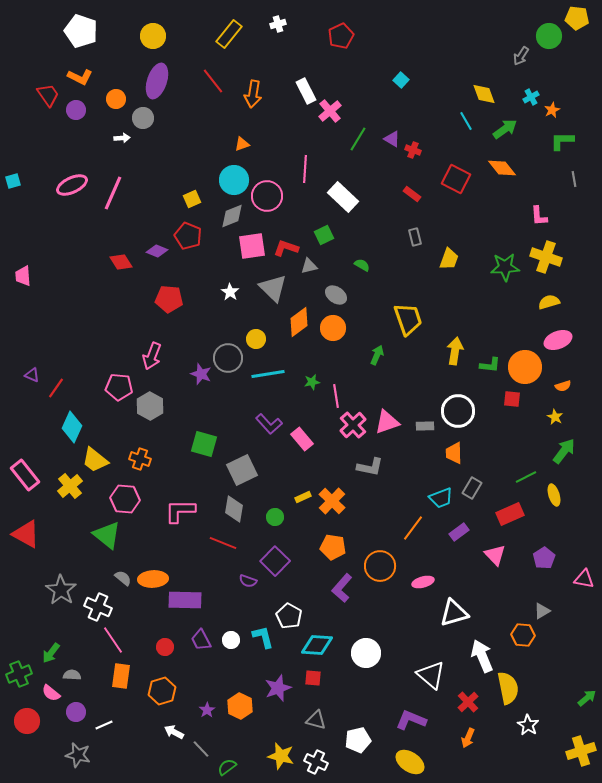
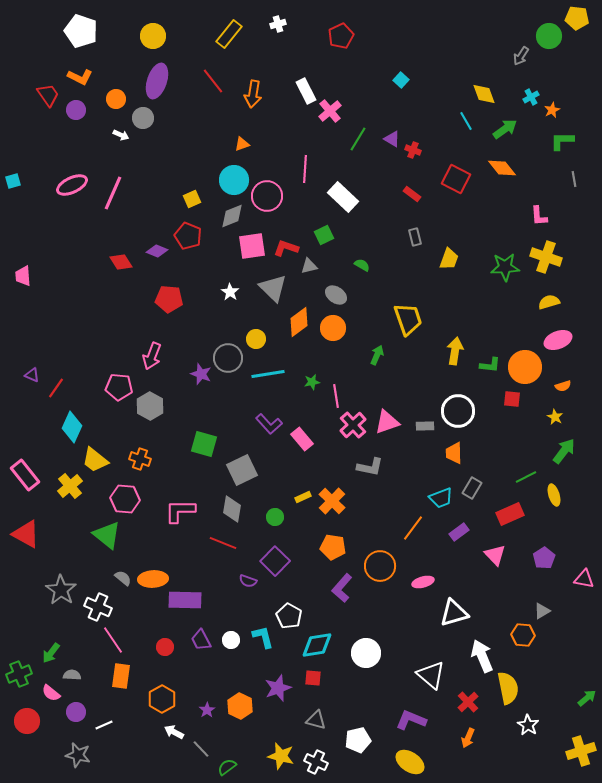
white arrow at (122, 138): moved 1 px left, 3 px up; rotated 28 degrees clockwise
gray diamond at (234, 509): moved 2 px left
cyan diamond at (317, 645): rotated 12 degrees counterclockwise
orange hexagon at (162, 691): moved 8 px down; rotated 12 degrees counterclockwise
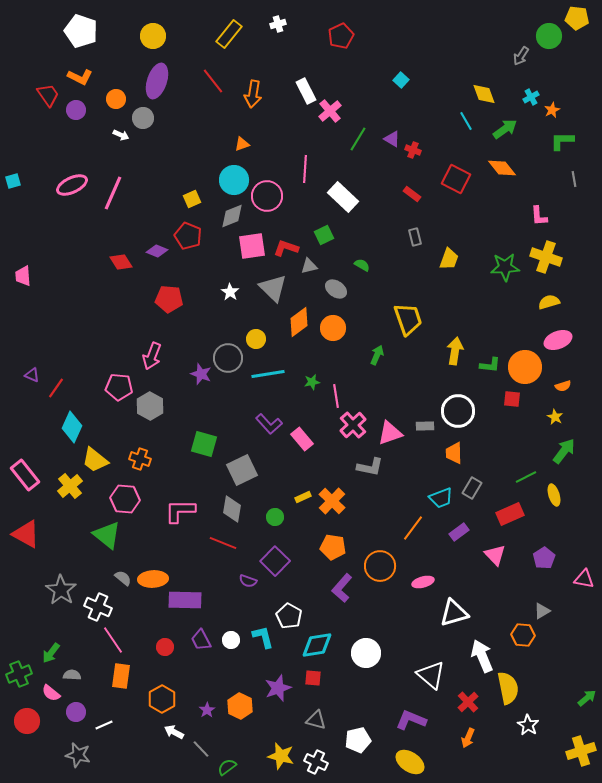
gray ellipse at (336, 295): moved 6 px up
pink triangle at (387, 422): moved 3 px right, 11 px down
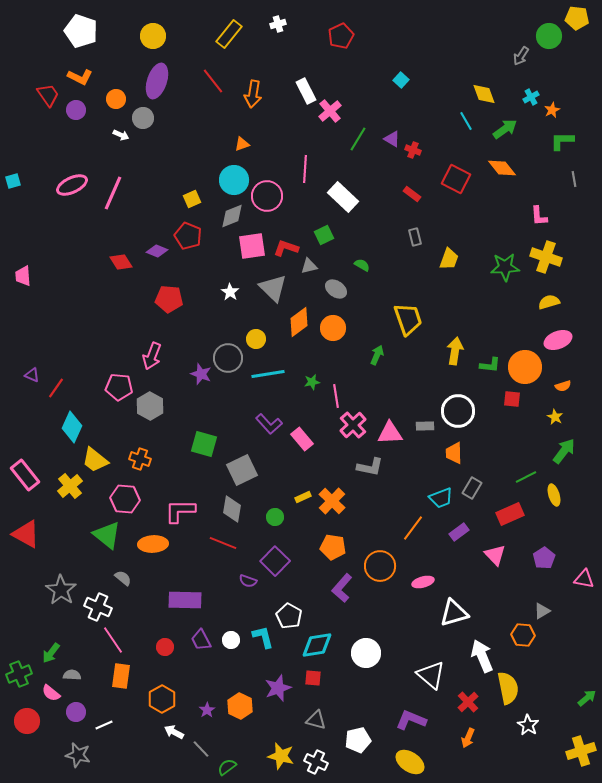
pink triangle at (390, 433): rotated 16 degrees clockwise
orange ellipse at (153, 579): moved 35 px up
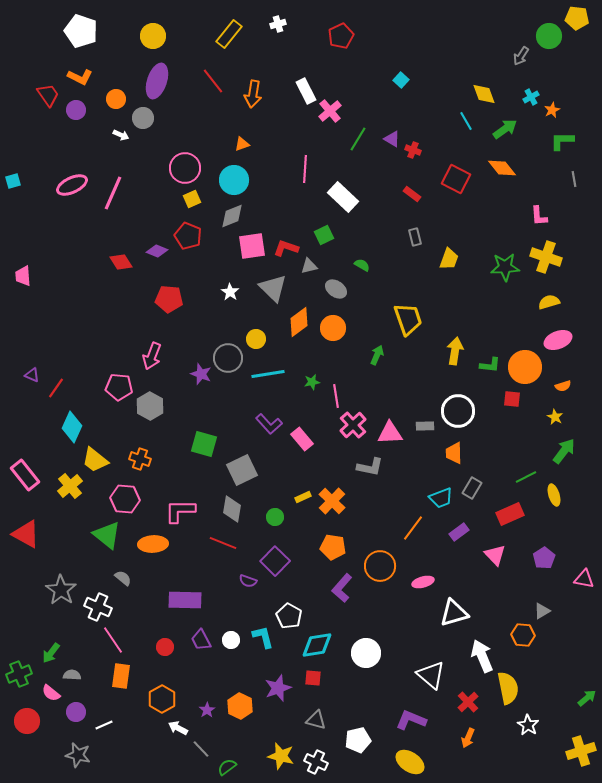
pink circle at (267, 196): moved 82 px left, 28 px up
white arrow at (174, 732): moved 4 px right, 4 px up
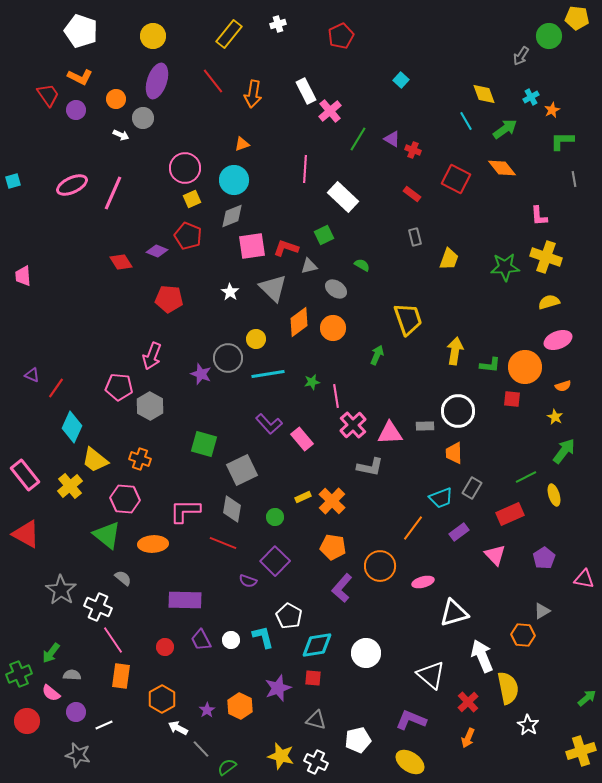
pink L-shape at (180, 511): moved 5 px right
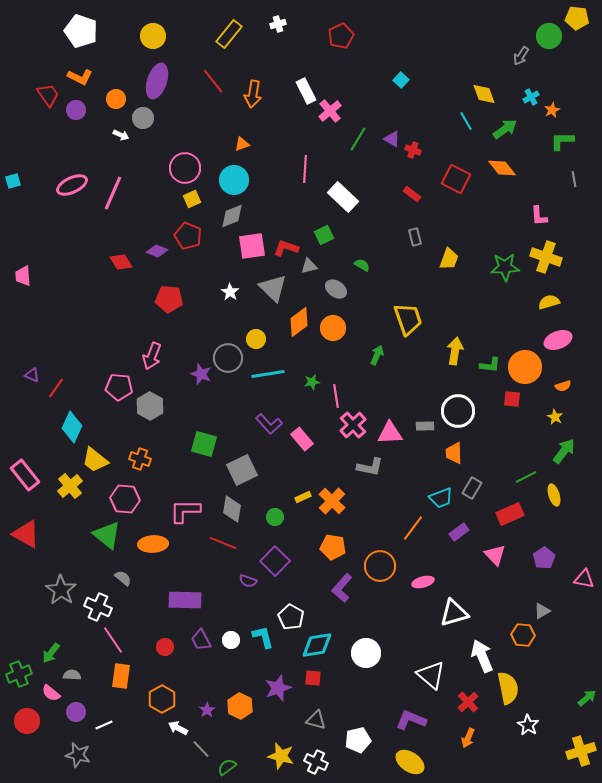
white pentagon at (289, 616): moved 2 px right, 1 px down
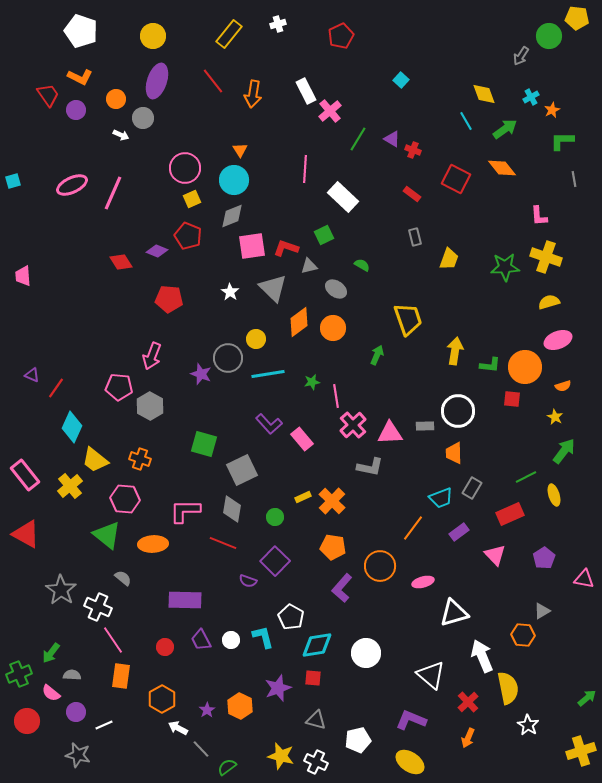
orange triangle at (242, 144): moved 2 px left, 6 px down; rotated 42 degrees counterclockwise
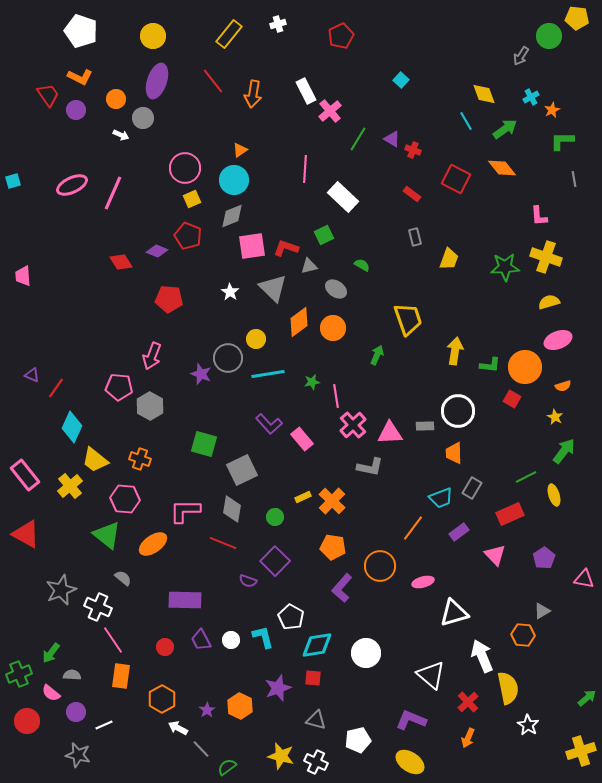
orange triangle at (240, 150): rotated 28 degrees clockwise
red square at (512, 399): rotated 24 degrees clockwise
orange ellipse at (153, 544): rotated 32 degrees counterclockwise
gray star at (61, 590): rotated 16 degrees clockwise
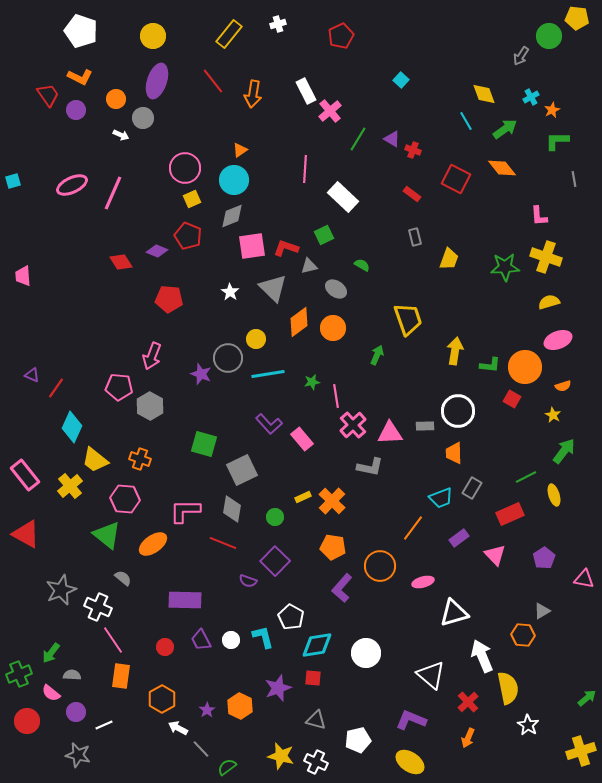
green L-shape at (562, 141): moved 5 px left
yellow star at (555, 417): moved 2 px left, 2 px up
purple rectangle at (459, 532): moved 6 px down
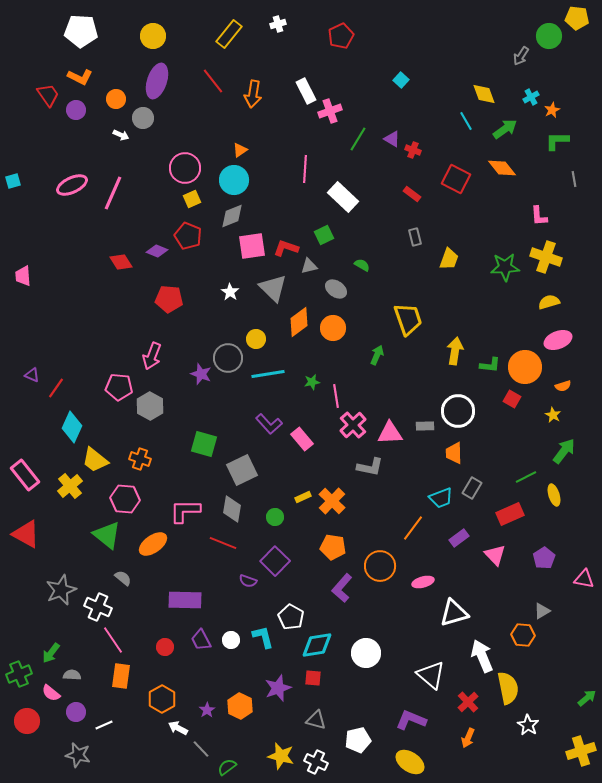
white pentagon at (81, 31): rotated 16 degrees counterclockwise
pink cross at (330, 111): rotated 20 degrees clockwise
